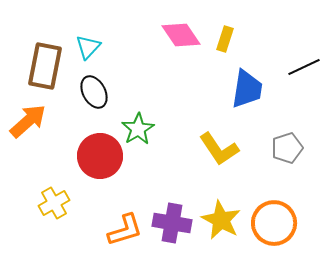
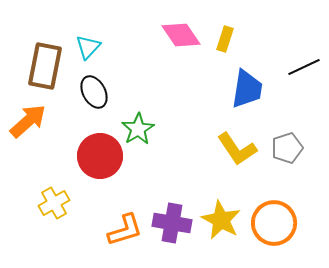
yellow L-shape: moved 18 px right
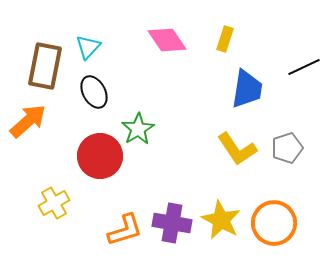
pink diamond: moved 14 px left, 5 px down
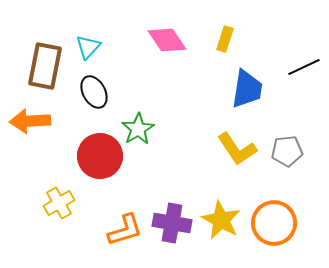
orange arrow: moved 2 px right; rotated 141 degrees counterclockwise
gray pentagon: moved 3 px down; rotated 12 degrees clockwise
yellow cross: moved 5 px right
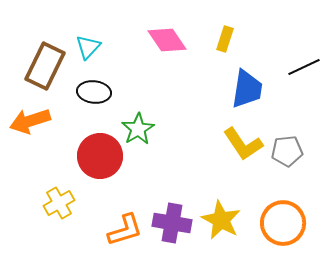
brown rectangle: rotated 15 degrees clockwise
black ellipse: rotated 56 degrees counterclockwise
orange arrow: rotated 15 degrees counterclockwise
yellow L-shape: moved 6 px right, 5 px up
orange circle: moved 9 px right
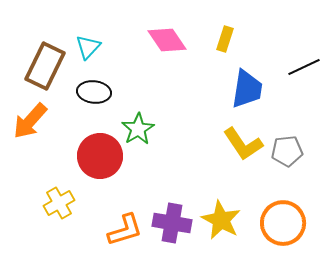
orange arrow: rotated 30 degrees counterclockwise
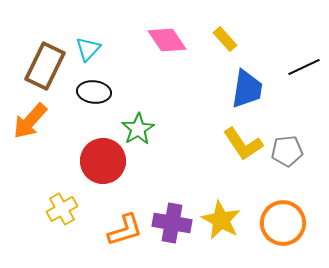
yellow rectangle: rotated 60 degrees counterclockwise
cyan triangle: moved 2 px down
red circle: moved 3 px right, 5 px down
yellow cross: moved 3 px right, 6 px down
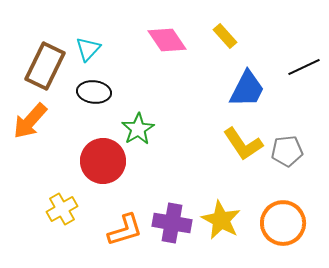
yellow rectangle: moved 3 px up
blue trapezoid: rotated 18 degrees clockwise
